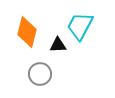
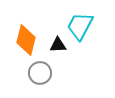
orange diamond: moved 1 px left, 8 px down
gray circle: moved 1 px up
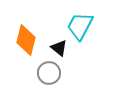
black triangle: moved 1 px right, 3 px down; rotated 42 degrees clockwise
gray circle: moved 9 px right
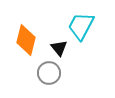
cyan trapezoid: moved 1 px right
black triangle: rotated 12 degrees clockwise
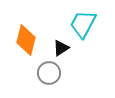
cyan trapezoid: moved 2 px right, 2 px up
black triangle: moved 2 px right; rotated 36 degrees clockwise
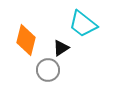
cyan trapezoid: rotated 80 degrees counterclockwise
gray circle: moved 1 px left, 3 px up
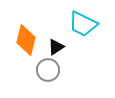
cyan trapezoid: rotated 12 degrees counterclockwise
black triangle: moved 5 px left, 1 px up
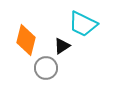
black triangle: moved 6 px right, 1 px up
gray circle: moved 2 px left, 2 px up
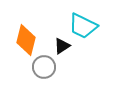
cyan trapezoid: moved 2 px down
gray circle: moved 2 px left, 1 px up
